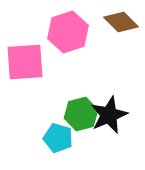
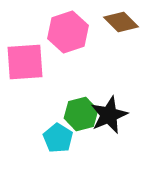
cyan pentagon: rotated 16 degrees clockwise
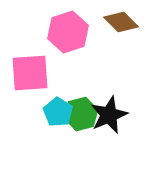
pink square: moved 5 px right, 11 px down
cyan pentagon: moved 26 px up
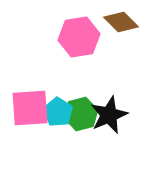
pink hexagon: moved 11 px right, 5 px down; rotated 9 degrees clockwise
pink square: moved 35 px down
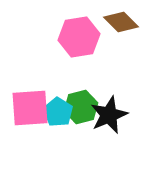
green hexagon: moved 7 px up
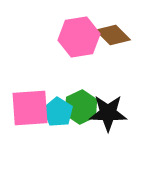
brown diamond: moved 8 px left, 13 px down
green hexagon: rotated 12 degrees counterclockwise
black star: moved 1 px left, 2 px up; rotated 24 degrees clockwise
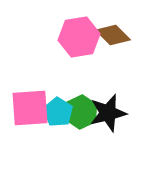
green hexagon: moved 5 px down
black star: rotated 15 degrees counterclockwise
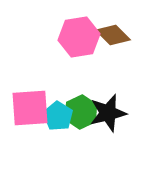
cyan pentagon: moved 4 px down
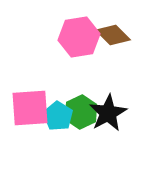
black star: rotated 15 degrees counterclockwise
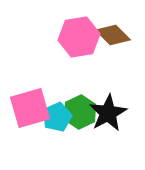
pink square: rotated 12 degrees counterclockwise
green hexagon: moved 1 px left
cyan pentagon: moved 1 px left, 1 px down; rotated 16 degrees clockwise
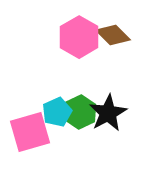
pink hexagon: rotated 21 degrees counterclockwise
pink square: moved 24 px down
cyan pentagon: moved 5 px up
